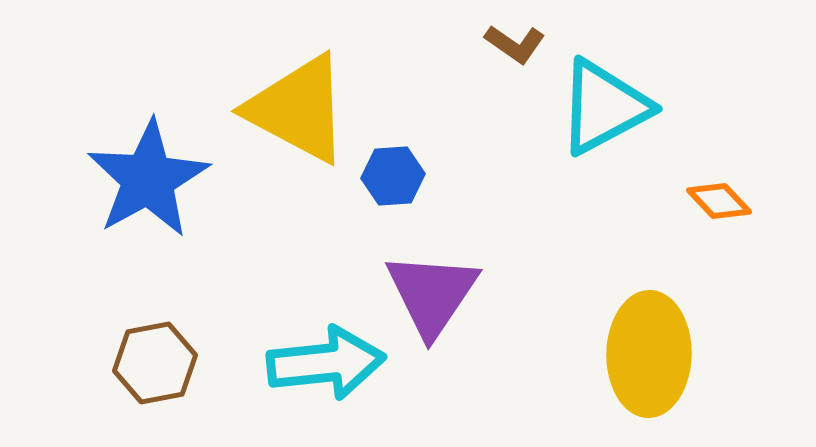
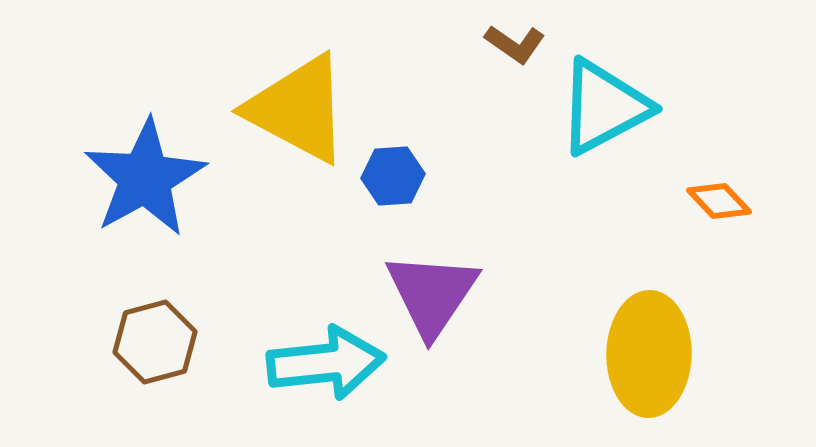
blue star: moved 3 px left, 1 px up
brown hexagon: moved 21 px up; rotated 4 degrees counterclockwise
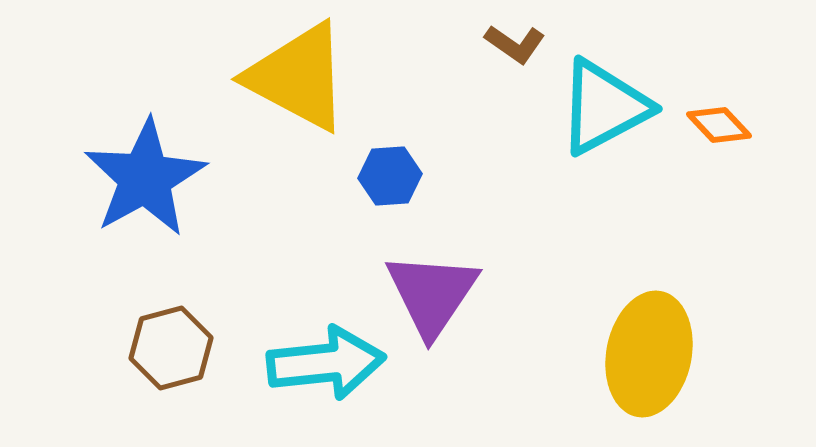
yellow triangle: moved 32 px up
blue hexagon: moved 3 px left
orange diamond: moved 76 px up
brown hexagon: moved 16 px right, 6 px down
yellow ellipse: rotated 10 degrees clockwise
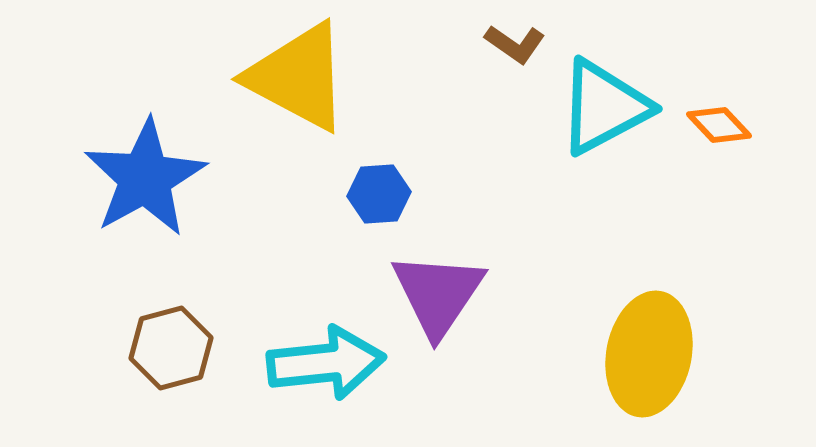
blue hexagon: moved 11 px left, 18 px down
purple triangle: moved 6 px right
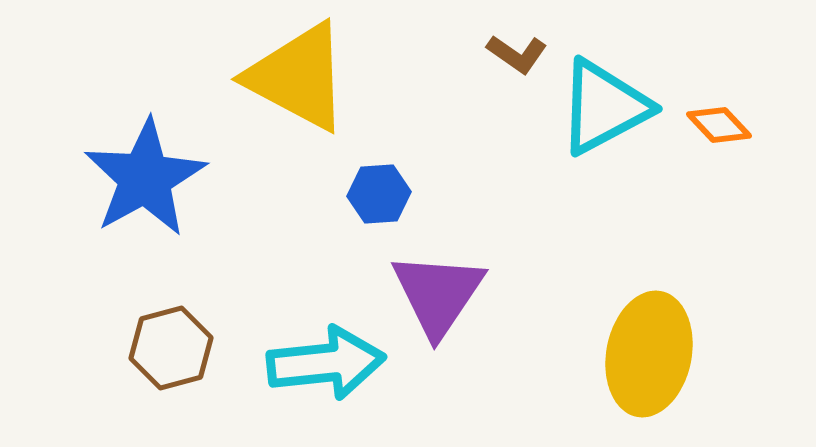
brown L-shape: moved 2 px right, 10 px down
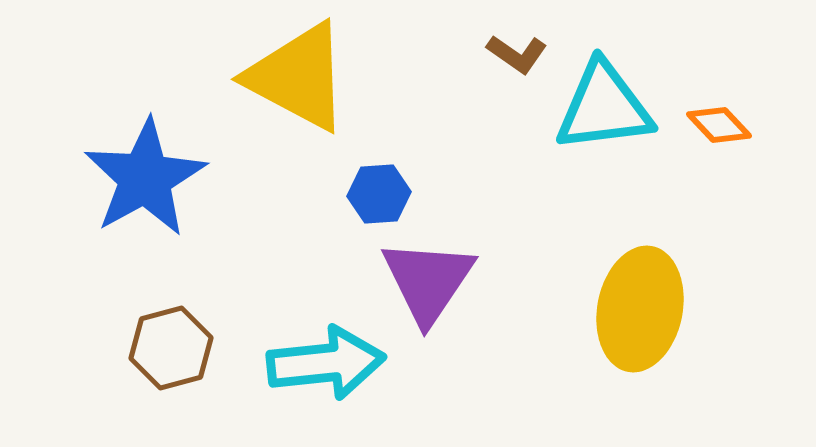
cyan triangle: rotated 21 degrees clockwise
purple triangle: moved 10 px left, 13 px up
yellow ellipse: moved 9 px left, 45 px up
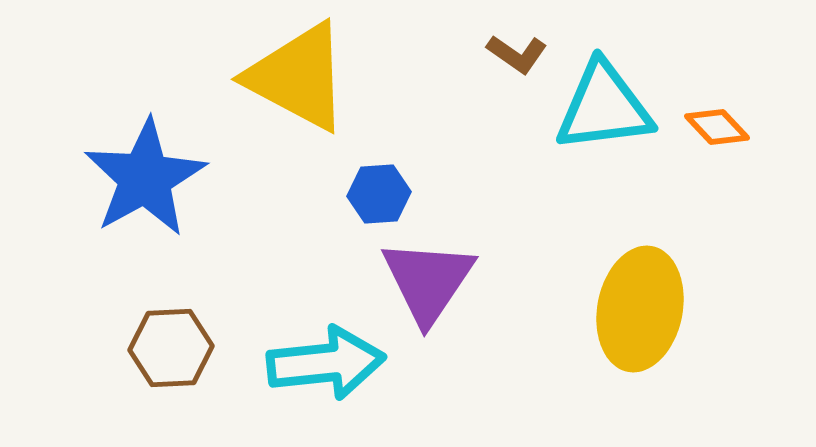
orange diamond: moved 2 px left, 2 px down
brown hexagon: rotated 12 degrees clockwise
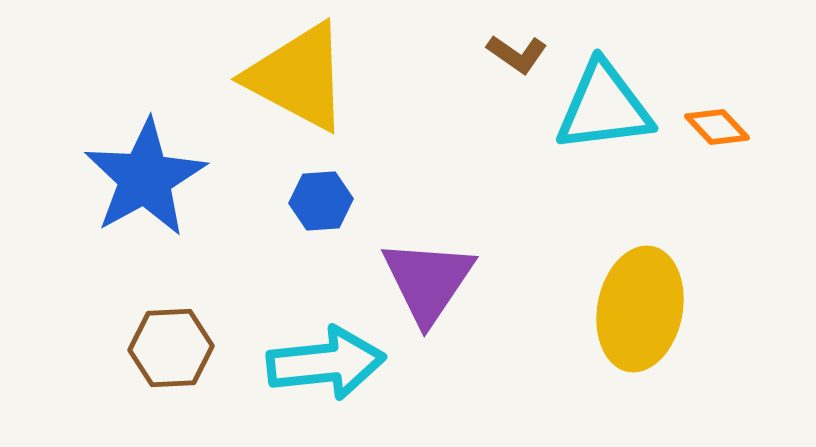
blue hexagon: moved 58 px left, 7 px down
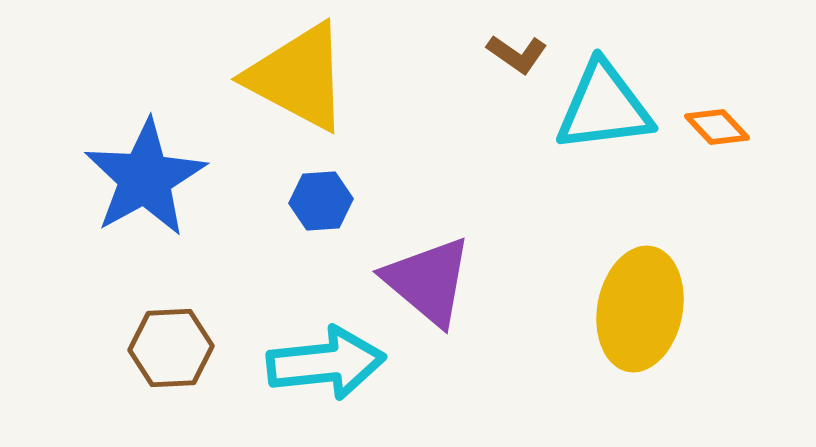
purple triangle: rotated 24 degrees counterclockwise
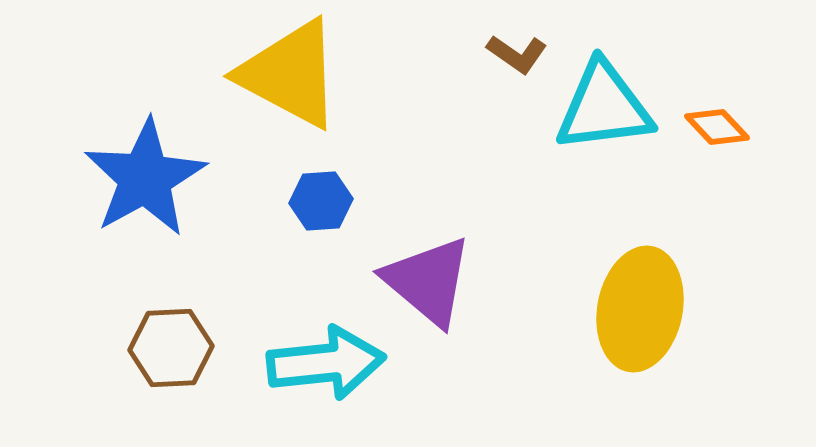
yellow triangle: moved 8 px left, 3 px up
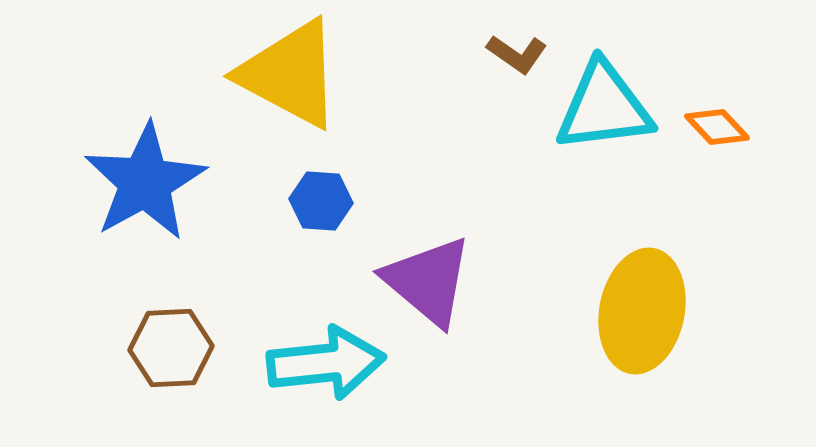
blue star: moved 4 px down
blue hexagon: rotated 8 degrees clockwise
yellow ellipse: moved 2 px right, 2 px down
